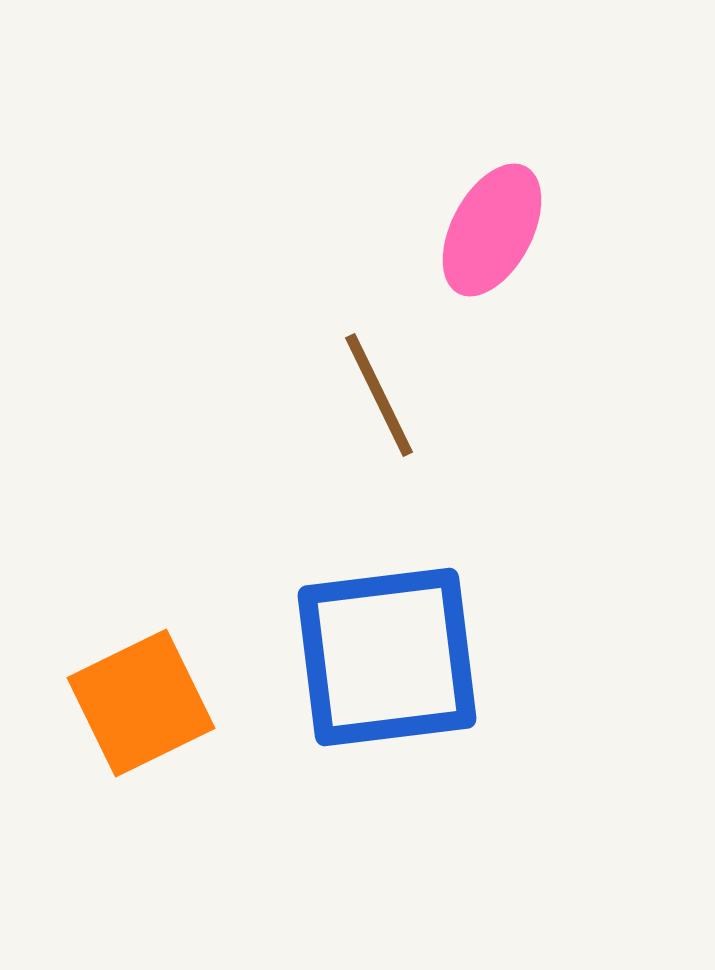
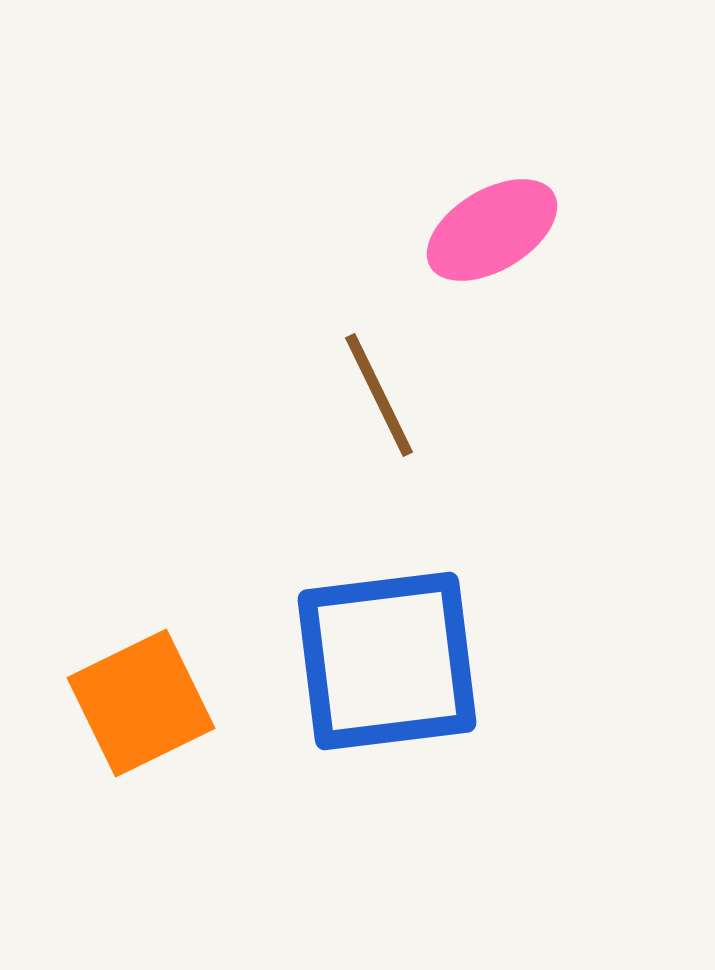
pink ellipse: rotated 31 degrees clockwise
blue square: moved 4 px down
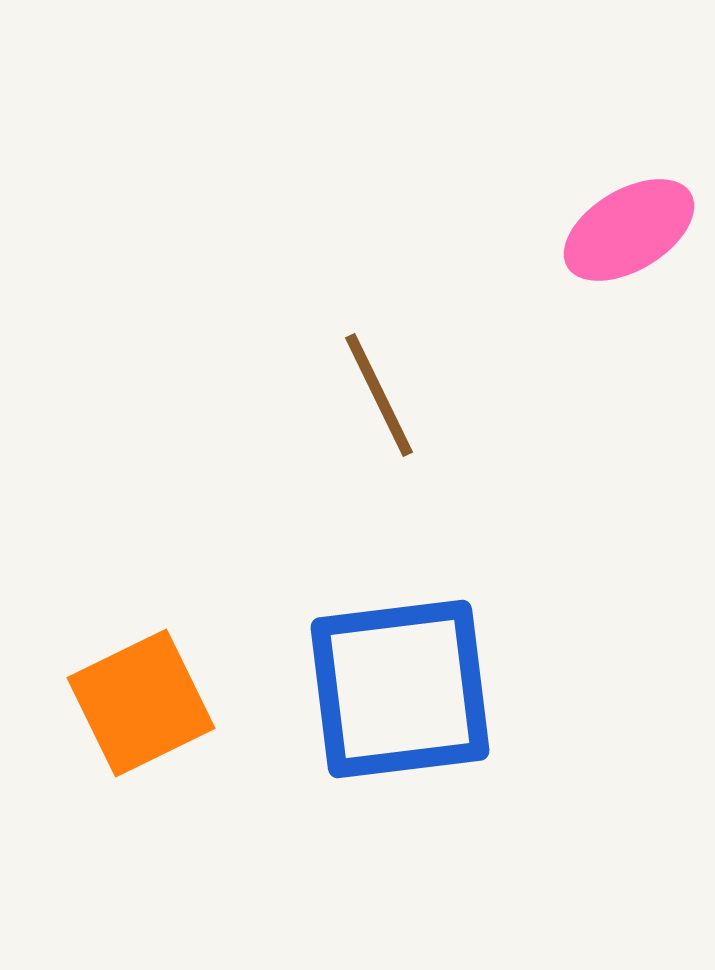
pink ellipse: moved 137 px right
blue square: moved 13 px right, 28 px down
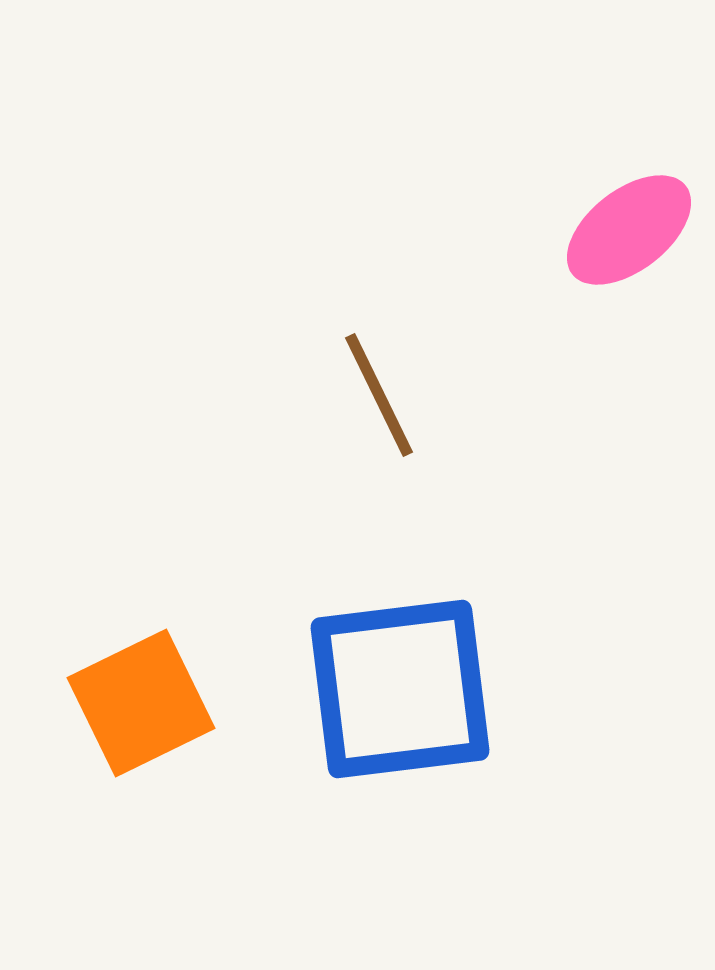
pink ellipse: rotated 7 degrees counterclockwise
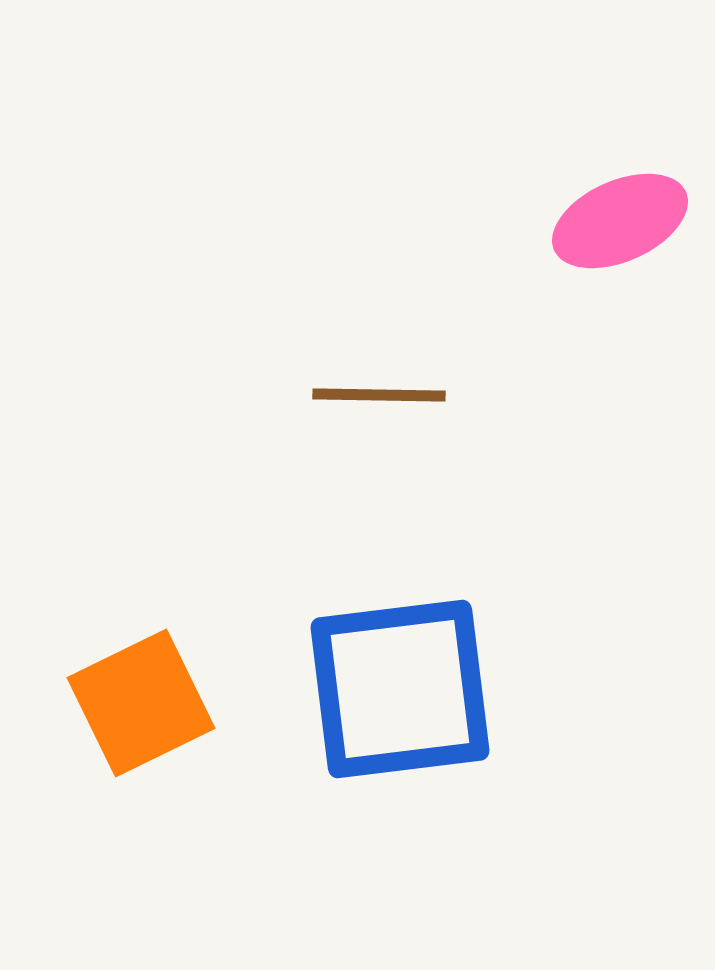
pink ellipse: moved 9 px left, 9 px up; rotated 14 degrees clockwise
brown line: rotated 63 degrees counterclockwise
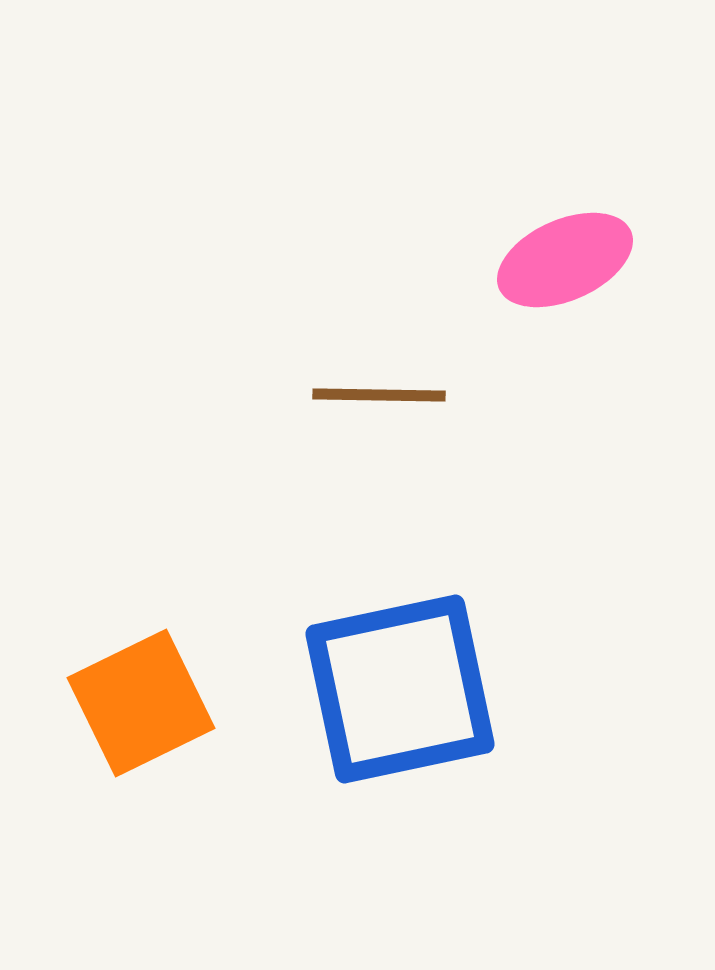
pink ellipse: moved 55 px left, 39 px down
blue square: rotated 5 degrees counterclockwise
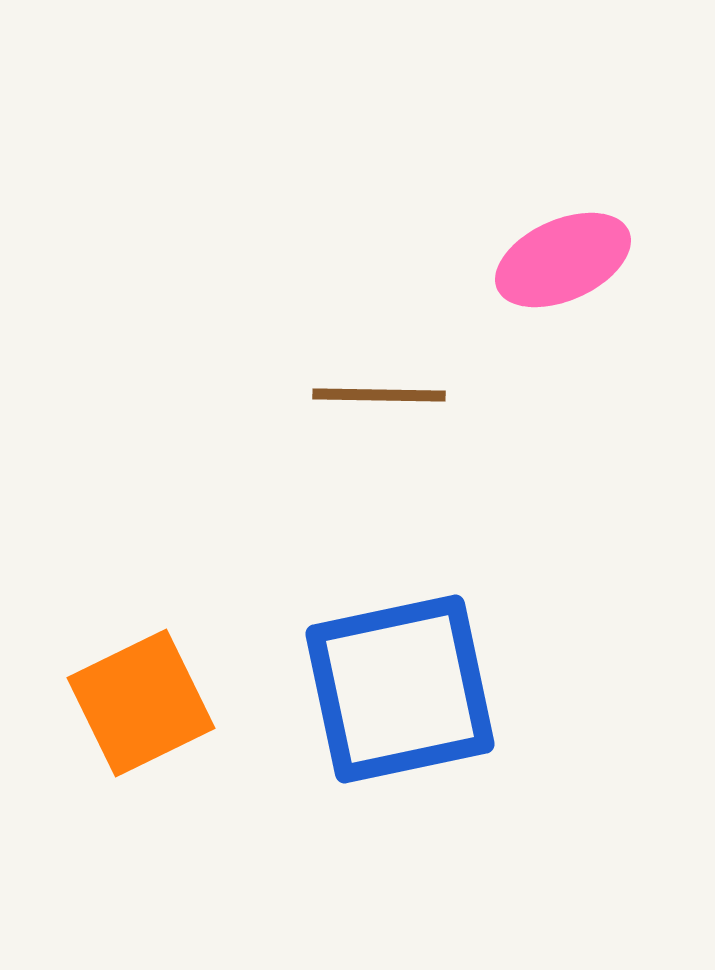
pink ellipse: moved 2 px left
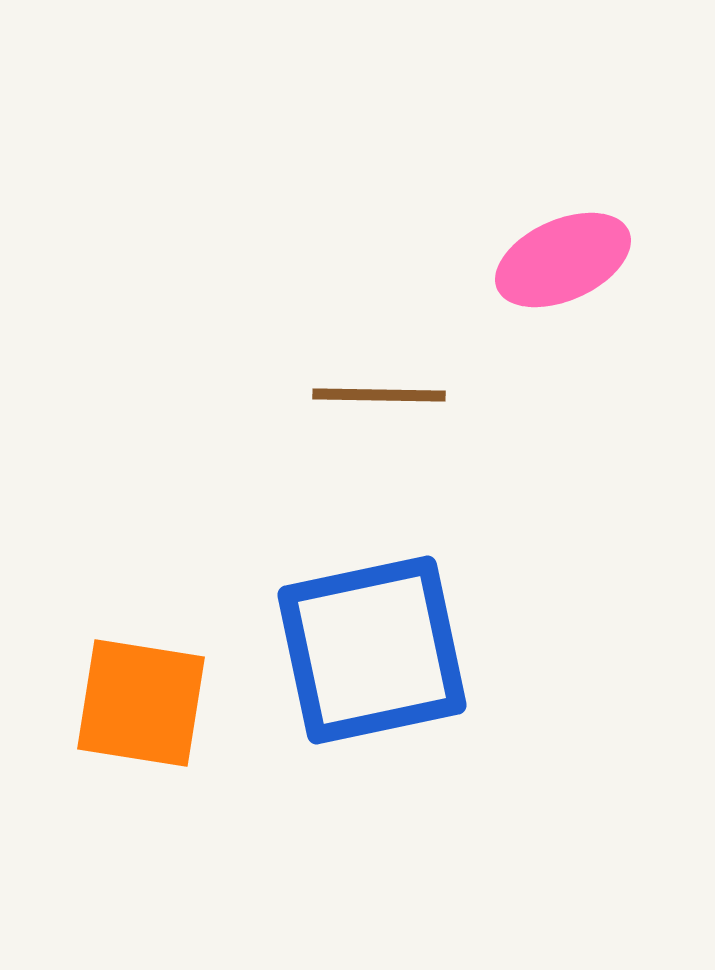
blue square: moved 28 px left, 39 px up
orange square: rotated 35 degrees clockwise
